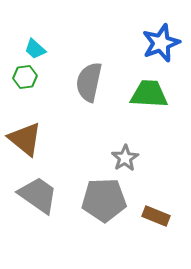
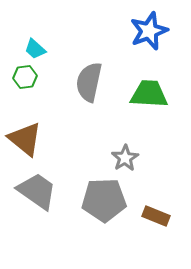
blue star: moved 12 px left, 12 px up
gray trapezoid: moved 1 px left, 4 px up
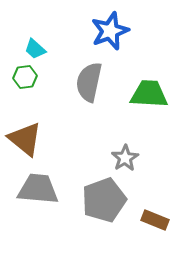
blue star: moved 39 px left
gray trapezoid: moved 1 px right, 2 px up; rotated 30 degrees counterclockwise
gray pentagon: rotated 18 degrees counterclockwise
brown rectangle: moved 1 px left, 4 px down
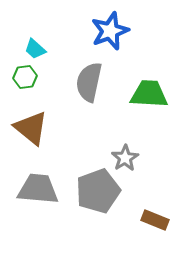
brown triangle: moved 6 px right, 11 px up
gray pentagon: moved 6 px left, 9 px up
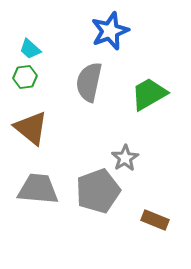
cyan trapezoid: moved 5 px left
green trapezoid: rotated 33 degrees counterclockwise
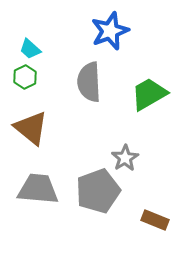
green hexagon: rotated 20 degrees counterclockwise
gray semicircle: rotated 15 degrees counterclockwise
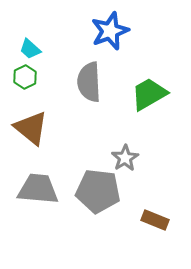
gray pentagon: rotated 27 degrees clockwise
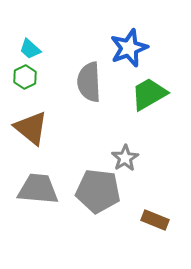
blue star: moved 19 px right, 17 px down
